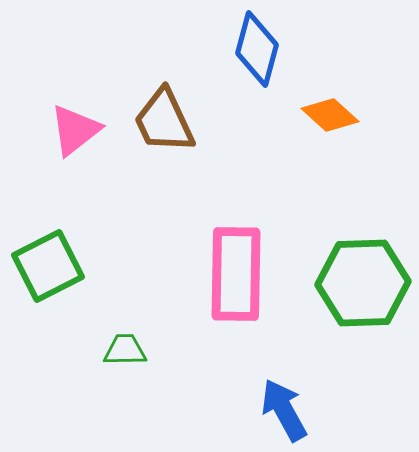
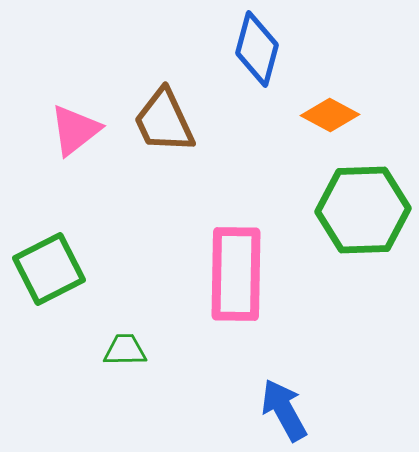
orange diamond: rotated 14 degrees counterclockwise
green square: moved 1 px right, 3 px down
green hexagon: moved 73 px up
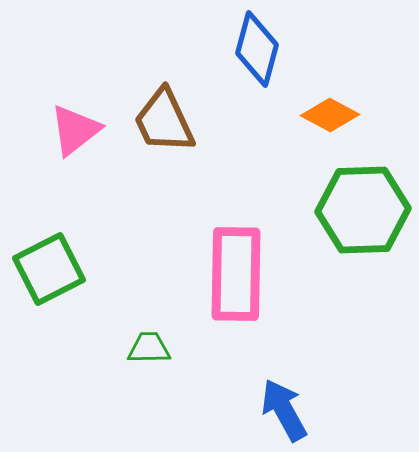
green trapezoid: moved 24 px right, 2 px up
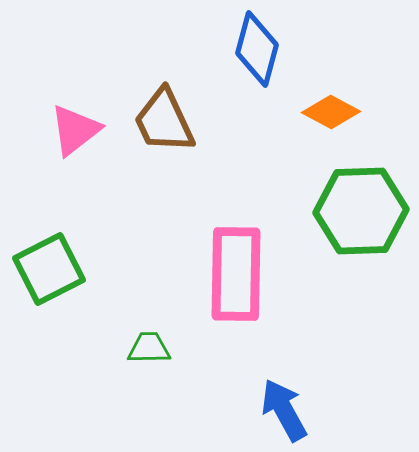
orange diamond: moved 1 px right, 3 px up
green hexagon: moved 2 px left, 1 px down
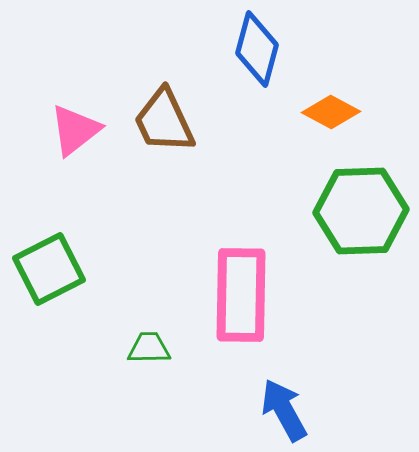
pink rectangle: moved 5 px right, 21 px down
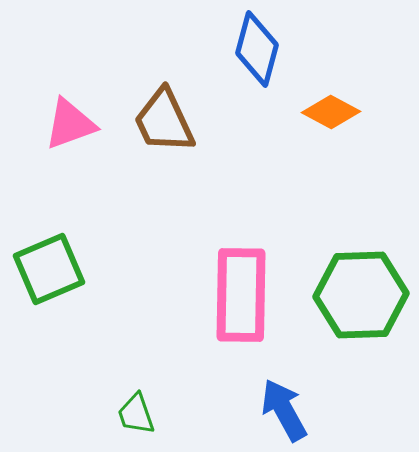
pink triangle: moved 5 px left, 6 px up; rotated 18 degrees clockwise
green hexagon: moved 84 px down
green square: rotated 4 degrees clockwise
green trapezoid: moved 13 px left, 66 px down; rotated 108 degrees counterclockwise
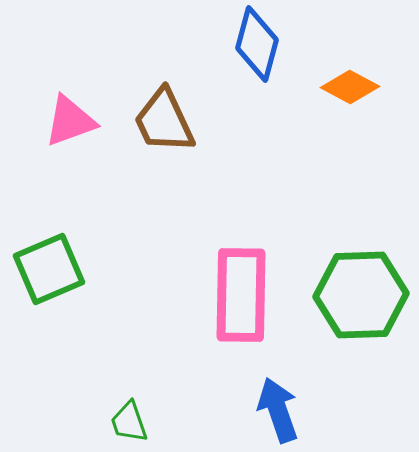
blue diamond: moved 5 px up
orange diamond: moved 19 px right, 25 px up
pink triangle: moved 3 px up
blue arrow: moved 6 px left; rotated 10 degrees clockwise
green trapezoid: moved 7 px left, 8 px down
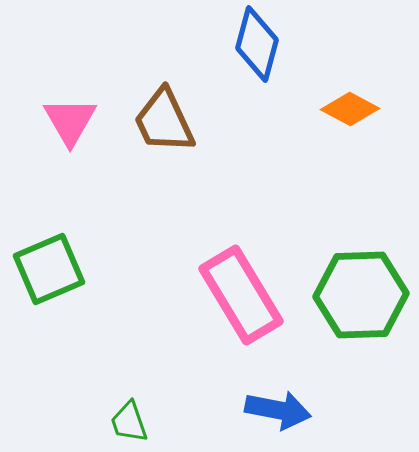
orange diamond: moved 22 px down
pink triangle: rotated 40 degrees counterclockwise
pink rectangle: rotated 32 degrees counterclockwise
blue arrow: rotated 120 degrees clockwise
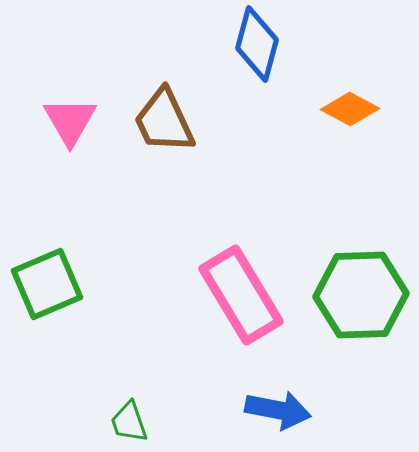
green square: moved 2 px left, 15 px down
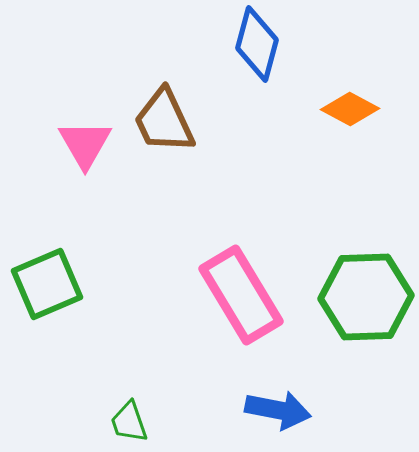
pink triangle: moved 15 px right, 23 px down
green hexagon: moved 5 px right, 2 px down
